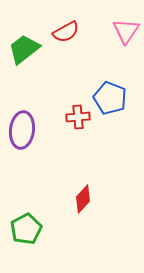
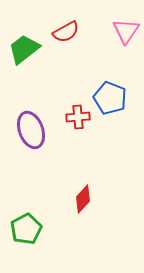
purple ellipse: moved 9 px right; rotated 27 degrees counterclockwise
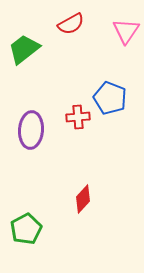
red semicircle: moved 5 px right, 8 px up
purple ellipse: rotated 24 degrees clockwise
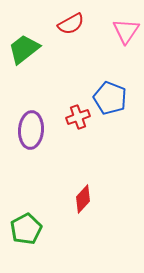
red cross: rotated 15 degrees counterclockwise
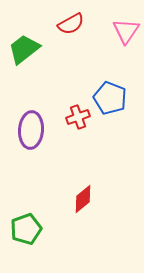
red diamond: rotated 8 degrees clockwise
green pentagon: rotated 8 degrees clockwise
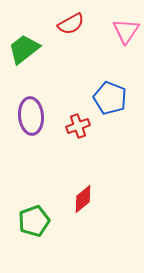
red cross: moved 9 px down
purple ellipse: moved 14 px up; rotated 9 degrees counterclockwise
green pentagon: moved 8 px right, 8 px up
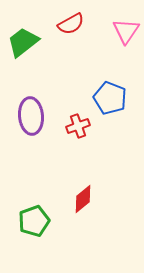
green trapezoid: moved 1 px left, 7 px up
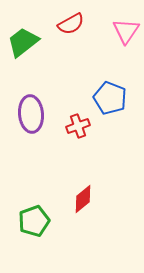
purple ellipse: moved 2 px up
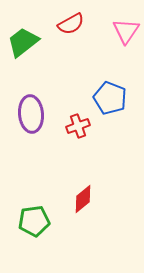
green pentagon: rotated 12 degrees clockwise
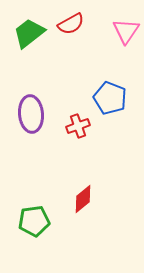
green trapezoid: moved 6 px right, 9 px up
